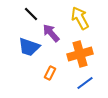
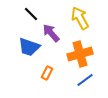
orange rectangle: moved 3 px left
blue line: moved 3 px up
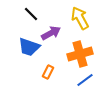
purple arrow: rotated 102 degrees clockwise
orange rectangle: moved 1 px right, 1 px up
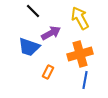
black line: moved 2 px right, 3 px up
blue line: rotated 42 degrees counterclockwise
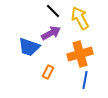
black line: moved 20 px right
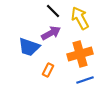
orange rectangle: moved 2 px up
blue line: rotated 60 degrees clockwise
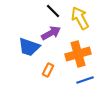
orange cross: moved 2 px left
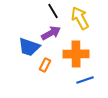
black line: rotated 14 degrees clockwise
orange cross: moved 2 px left; rotated 15 degrees clockwise
orange rectangle: moved 3 px left, 5 px up
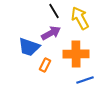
black line: moved 1 px right
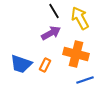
blue trapezoid: moved 8 px left, 17 px down
orange cross: rotated 15 degrees clockwise
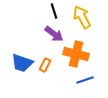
black line: rotated 14 degrees clockwise
yellow arrow: moved 2 px right, 1 px up
purple arrow: moved 3 px right, 1 px down; rotated 66 degrees clockwise
blue trapezoid: moved 1 px right, 1 px up
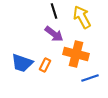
blue line: moved 5 px right, 2 px up
